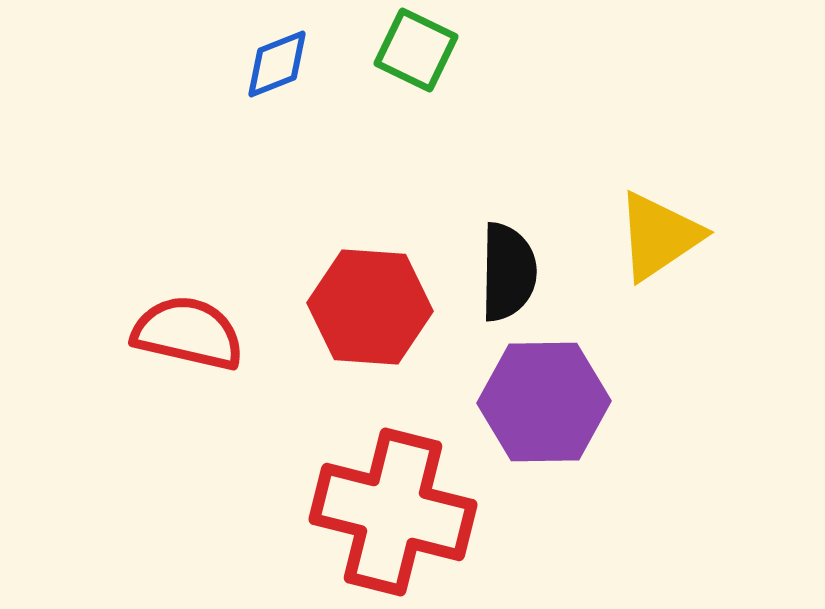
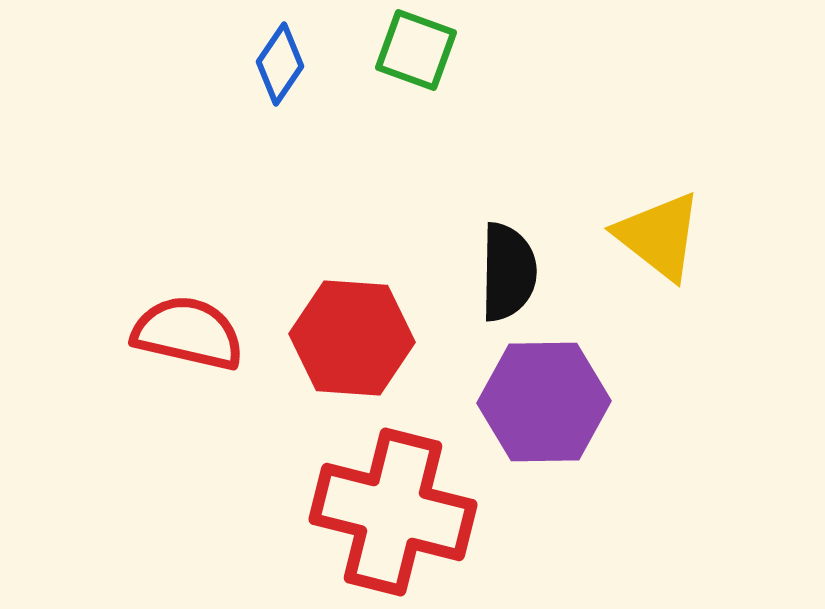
green square: rotated 6 degrees counterclockwise
blue diamond: moved 3 px right; rotated 34 degrees counterclockwise
yellow triangle: rotated 48 degrees counterclockwise
red hexagon: moved 18 px left, 31 px down
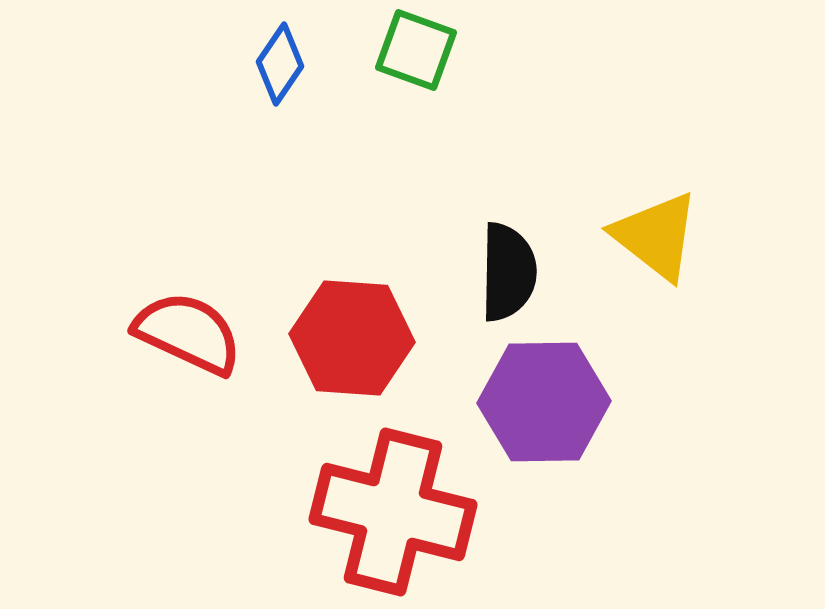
yellow triangle: moved 3 px left
red semicircle: rotated 12 degrees clockwise
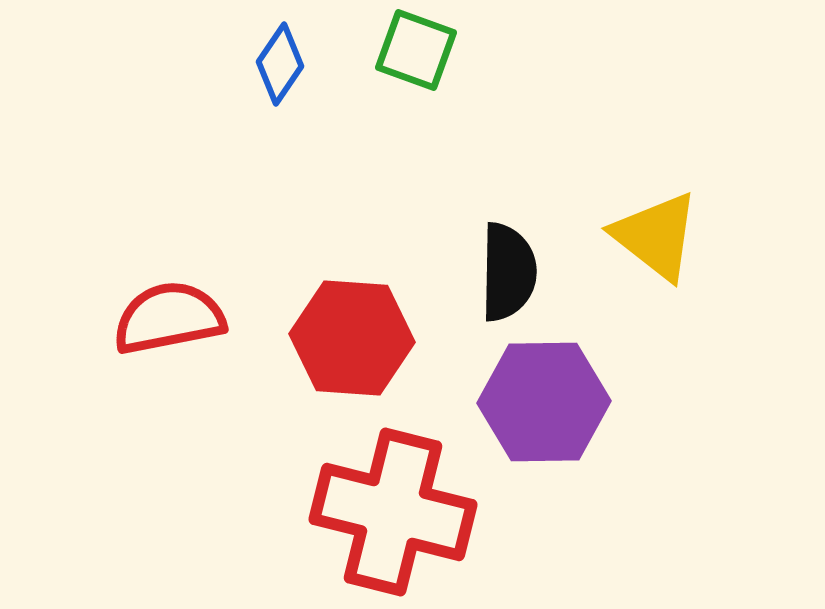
red semicircle: moved 19 px left, 15 px up; rotated 36 degrees counterclockwise
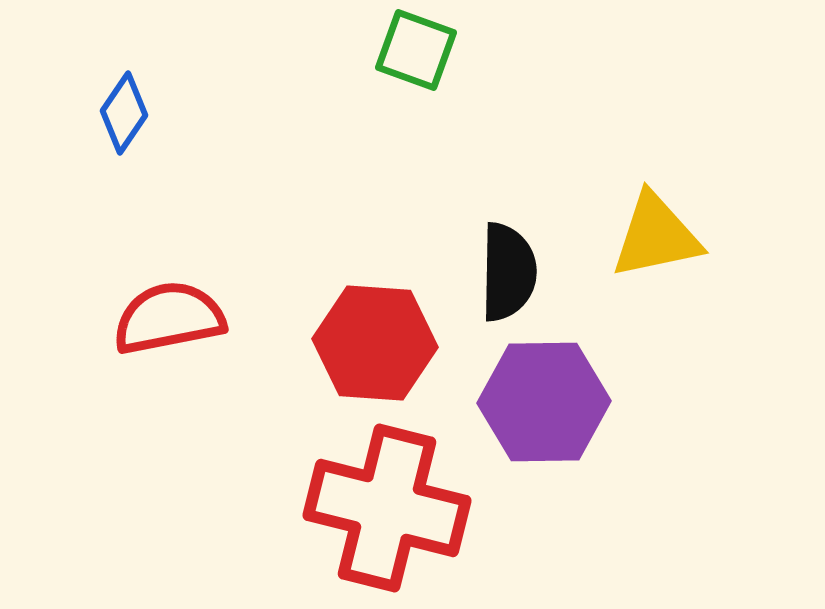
blue diamond: moved 156 px left, 49 px down
yellow triangle: rotated 50 degrees counterclockwise
red hexagon: moved 23 px right, 5 px down
red cross: moved 6 px left, 4 px up
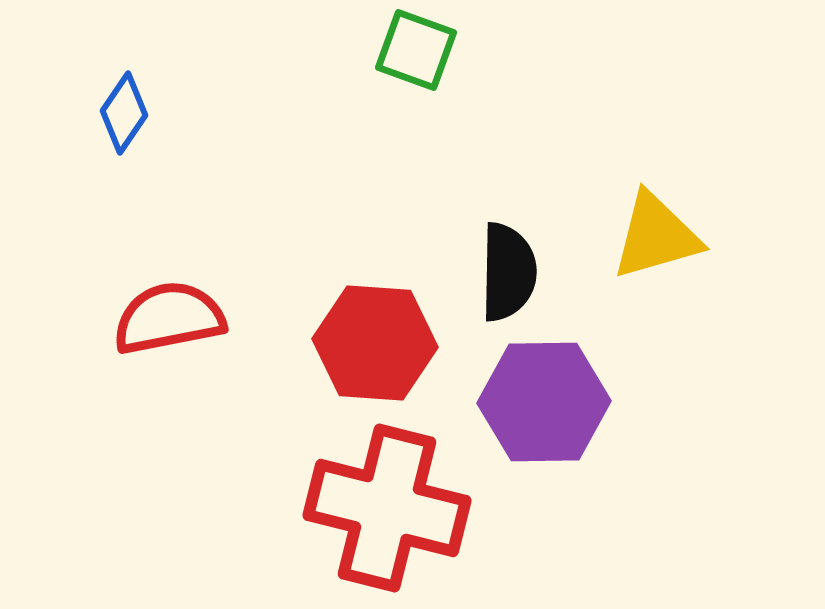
yellow triangle: rotated 4 degrees counterclockwise
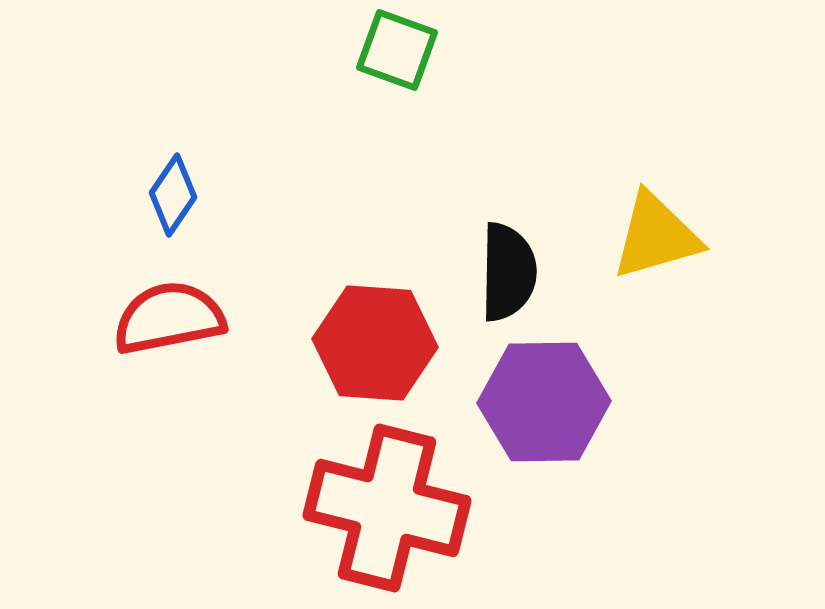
green square: moved 19 px left
blue diamond: moved 49 px right, 82 px down
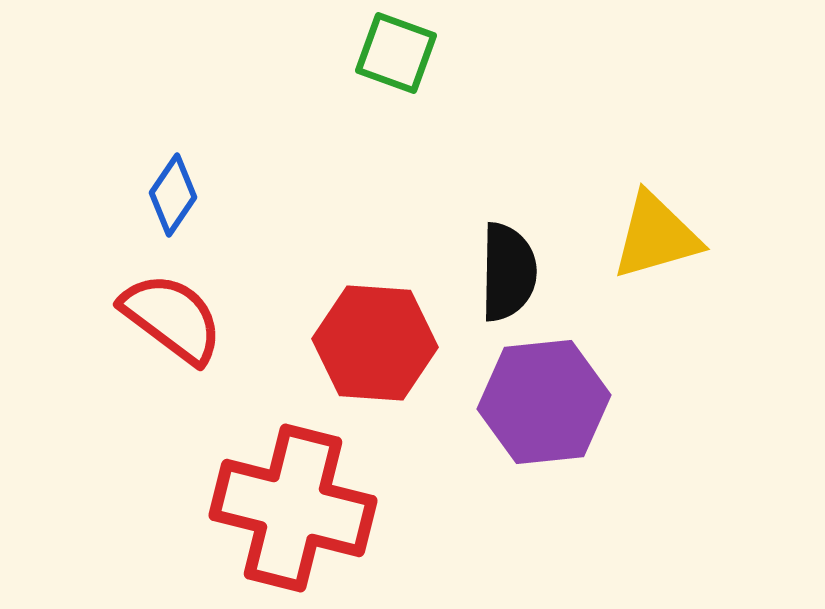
green square: moved 1 px left, 3 px down
red semicircle: moved 3 px right; rotated 48 degrees clockwise
purple hexagon: rotated 5 degrees counterclockwise
red cross: moved 94 px left
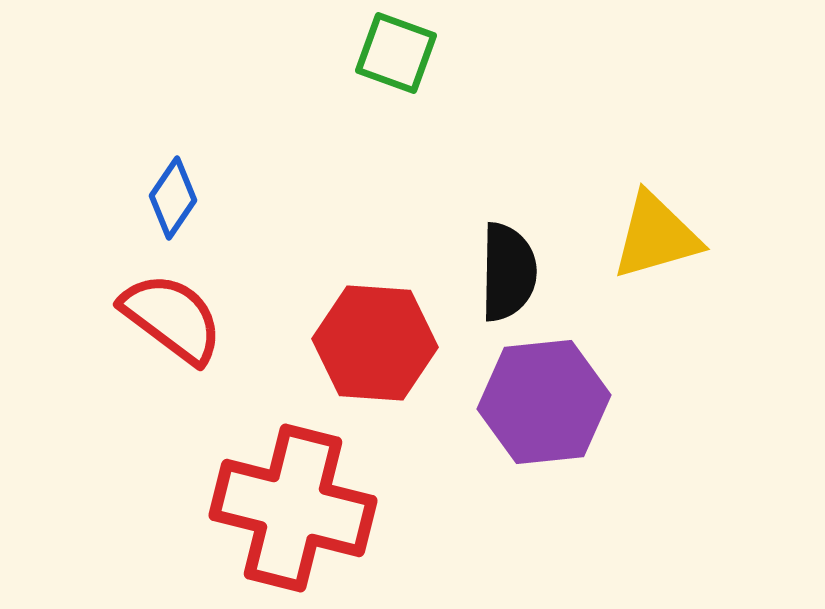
blue diamond: moved 3 px down
